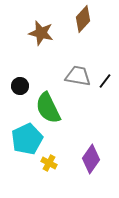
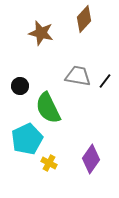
brown diamond: moved 1 px right
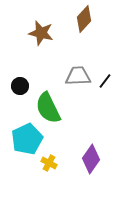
gray trapezoid: rotated 12 degrees counterclockwise
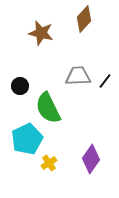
yellow cross: rotated 28 degrees clockwise
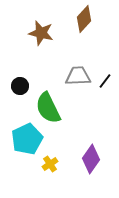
yellow cross: moved 1 px right, 1 px down
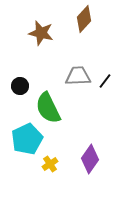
purple diamond: moved 1 px left
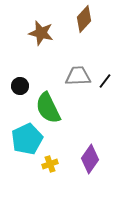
yellow cross: rotated 14 degrees clockwise
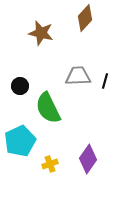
brown diamond: moved 1 px right, 1 px up
black line: rotated 21 degrees counterclockwise
cyan pentagon: moved 7 px left, 2 px down
purple diamond: moved 2 px left
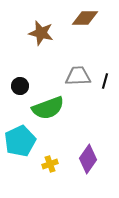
brown diamond: rotated 48 degrees clockwise
green semicircle: rotated 84 degrees counterclockwise
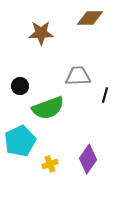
brown diamond: moved 5 px right
brown star: rotated 15 degrees counterclockwise
black line: moved 14 px down
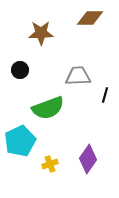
black circle: moved 16 px up
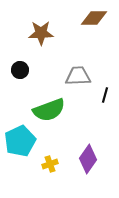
brown diamond: moved 4 px right
green semicircle: moved 1 px right, 2 px down
